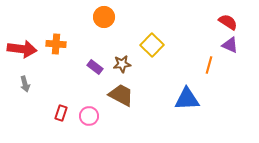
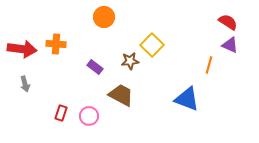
brown star: moved 8 px right, 3 px up
blue triangle: rotated 24 degrees clockwise
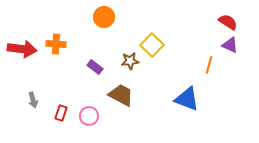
gray arrow: moved 8 px right, 16 px down
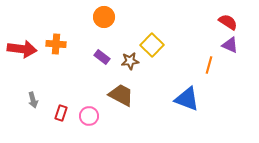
purple rectangle: moved 7 px right, 10 px up
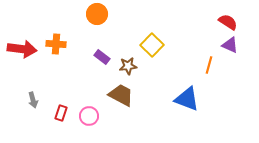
orange circle: moved 7 px left, 3 px up
brown star: moved 2 px left, 5 px down
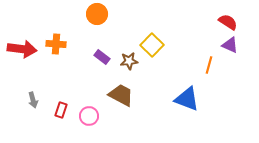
brown star: moved 1 px right, 5 px up
red rectangle: moved 3 px up
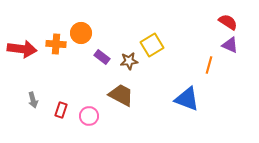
orange circle: moved 16 px left, 19 px down
yellow square: rotated 15 degrees clockwise
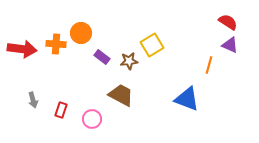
pink circle: moved 3 px right, 3 px down
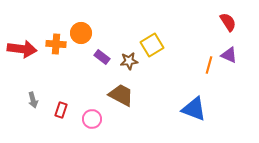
red semicircle: rotated 24 degrees clockwise
purple triangle: moved 1 px left, 10 px down
blue triangle: moved 7 px right, 10 px down
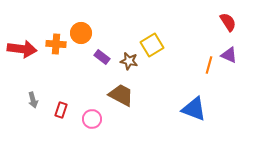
brown star: rotated 18 degrees clockwise
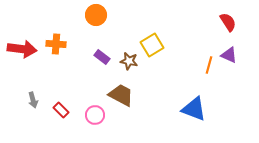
orange circle: moved 15 px right, 18 px up
red rectangle: rotated 63 degrees counterclockwise
pink circle: moved 3 px right, 4 px up
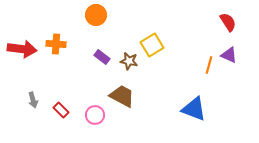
brown trapezoid: moved 1 px right, 1 px down
